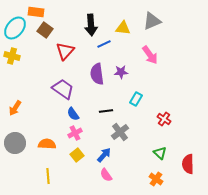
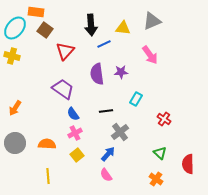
blue arrow: moved 4 px right, 1 px up
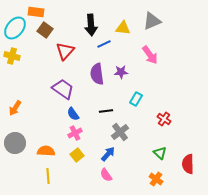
orange semicircle: moved 1 px left, 7 px down
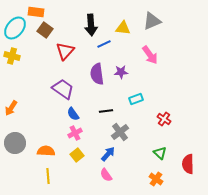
cyan rectangle: rotated 40 degrees clockwise
orange arrow: moved 4 px left
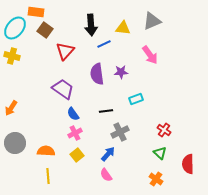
red cross: moved 11 px down
gray cross: rotated 12 degrees clockwise
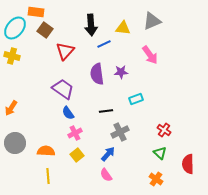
blue semicircle: moved 5 px left, 1 px up
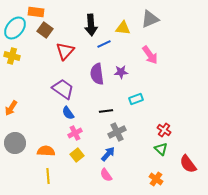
gray triangle: moved 2 px left, 2 px up
gray cross: moved 3 px left
green triangle: moved 1 px right, 4 px up
red semicircle: rotated 36 degrees counterclockwise
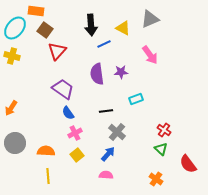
orange rectangle: moved 1 px up
yellow triangle: rotated 21 degrees clockwise
red triangle: moved 8 px left
gray cross: rotated 24 degrees counterclockwise
pink semicircle: rotated 128 degrees clockwise
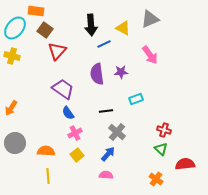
red cross: rotated 16 degrees counterclockwise
red semicircle: moved 3 px left; rotated 120 degrees clockwise
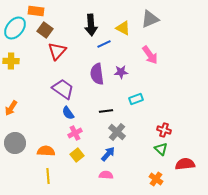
yellow cross: moved 1 px left, 5 px down; rotated 14 degrees counterclockwise
